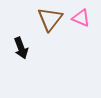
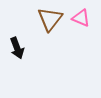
black arrow: moved 4 px left
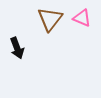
pink triangle: moved 1 px right
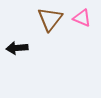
black arrow: rotated 105 degrees clockwise
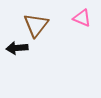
brown triangle: moved 14 px left, 6 px down
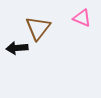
brown triangle: moved 2 px right, 3 px down
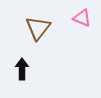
black arrow: moved 5 px right, 21 px down; rotated 95 degrees clockwise
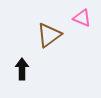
brown triangle: moved 11 px right, 7 px down; rotated 16 degrees clockwise
